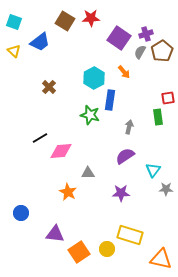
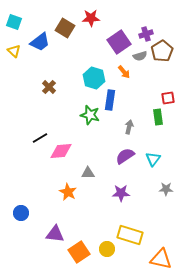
brown square: moved 7 px down
purple square: moved 4 px down; rotated 20 degrees clockwise
gray semicircle: moved 4 px down; rotated 136 degrees counterclockwise
cyan hexagon: rotated 15 degrees counterclockwise
cyan triangle: moved 11 px up
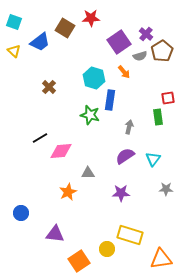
purple cross: rotated 32 degrees counterclockwise
orange star: rotated 18 degrees clockwise
orange square: moved 9 px down
orange triangle: rotated 20 degrees counterclockwise
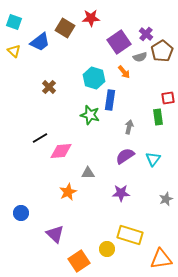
gray semicircle: moved 1 px down
gray star: moved 10 px down; rotated 24 degrees counterclockwise
purple triangle: rotated 36 degrees clockwise
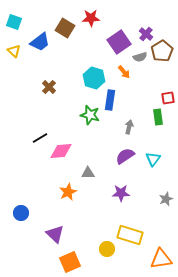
orange square: moved 9 px left, 1 px down; rotated 10 degrees clockwise
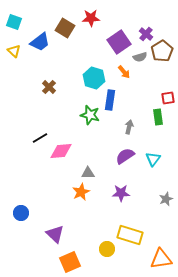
orange star: moved 13 px right
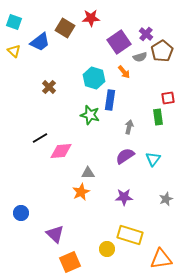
purple star: moved 3 px right, 4 px down
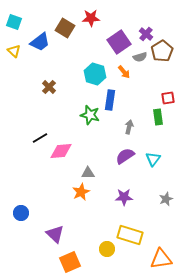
cyan hexagon: moved 1 px right, 4 px up
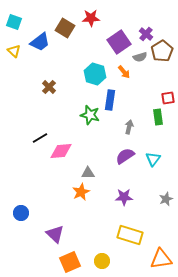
yellow circle: moved 5 px left, 12 px down
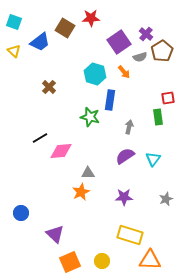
green star: moved 2 px down
orange triangle: moved 11 px left, 1 px down; rotated 10 degrees clockwise
